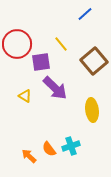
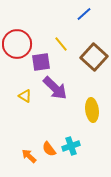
blue line: moved 1 px left
brown square: moved 4 px up; rotated 8 degrees counterclockwise
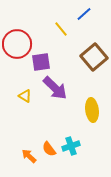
yellow line: moved 15 px up
brown square: rotated 8 degrees clockwise
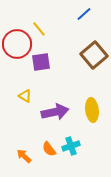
yellow line: moved 22 px left
brown square: moved 2 px up
purple arrow: moved 24 px down; rotated 56 degrees counterclockwise
orange arrow: moved 5 px left
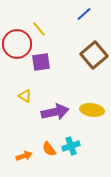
yellow ellipse: rotated 75 degrees counterclockwise
orange arrow: rotated 119 degrees clockwise
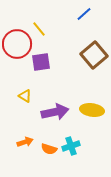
orange semicircle: rotated 35 degrees counterclockwise
orange arrow: moved 1 px right, 14 px up
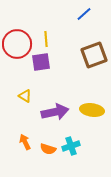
yellow line: moved 7 px right, 10 px down; rotated 35 degrees clockwise
brown square: rotated 20 degrees clockwise
orange arrow: rotated 98 degrees counterclockwise
orange semicircle: moved 1 px left
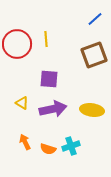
blue line: moved 11 px right, 5 px down
purple square: moved 8 px right, 17 px down; rotated 12 degrees clockwise
yellow triangle: moved 3 px left, 7 px down
purple arrow: moved 2 px left, 3 px up
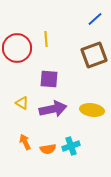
red circle: moved 4 px down
orange semicircle: rotated 28 degrees counterclockwise
